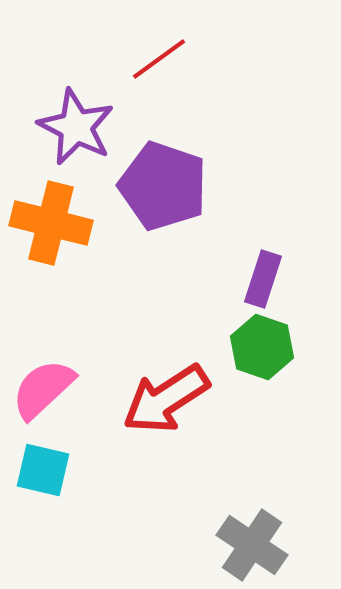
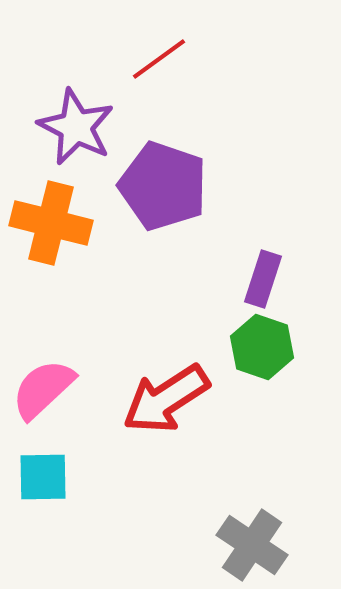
cyan square: moved 7 px down; rotated 14 degrees counterclockwise
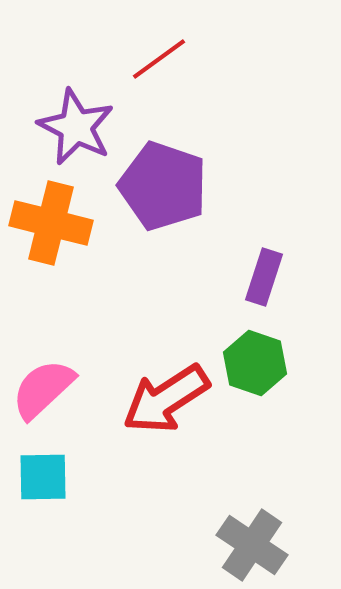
purple rectangle: moved 1 px right, 2 px up
green hexagon: moved 7 px left, 16 px down
